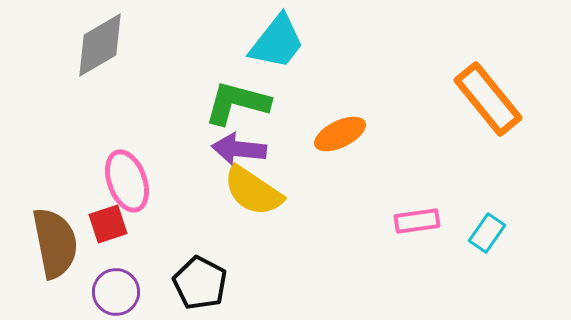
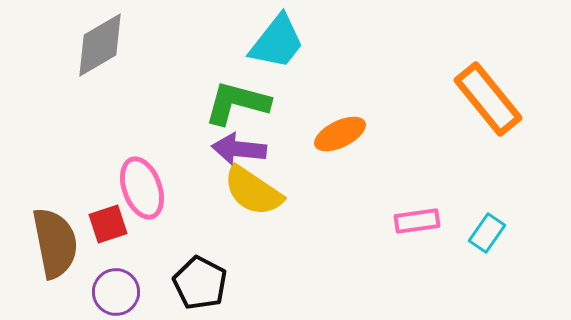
pink ellipse: moved 15 px right, 7 px down
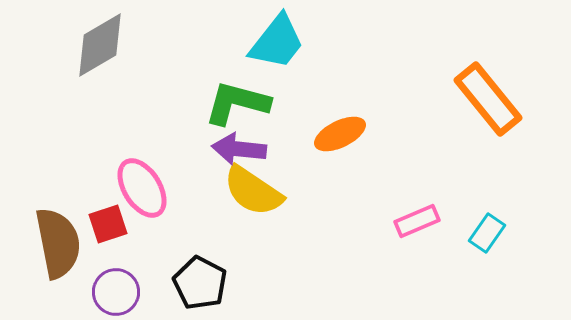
pink ellipse: rotated 12 degrees counterclockwise
pink rectangle: rotated 15 degrees counterclockwise
brown semicircle: moved 3 px right
